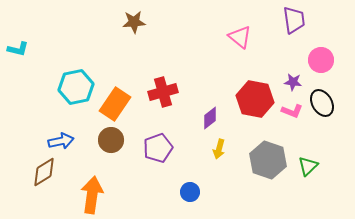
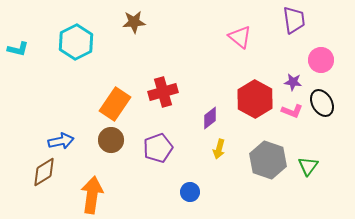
cyan hexagon: moved 45 px up; rotated 16 degrees counterclockwise
red hexagon: rotated 18 degrees clockwise
green triangle: rotated 10 degrees counterclockwise
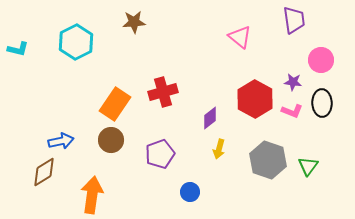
black ellipse: rotated 28 degrees clockwise
purple pentagon: moved 2 px right, 6 px down
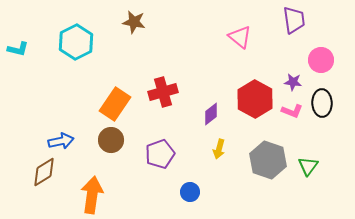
brown star: rotated 15 degrees clockwise
purple diamond: moved 1 px right, 4 px up
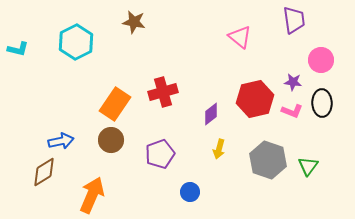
red hexagon: rotated 18 degrees clockwise
orange arrow: rotated 15 degrees clockwise
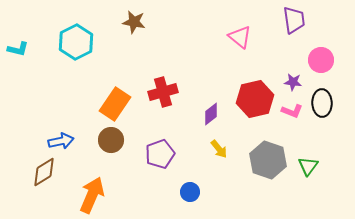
yellow arrow: rotated 54 degrees counterclockwise
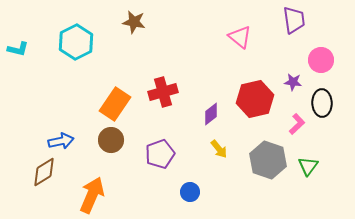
pink L-shape: moved 5 px right, 13 px down; rotated 65 degrees counterclockwise
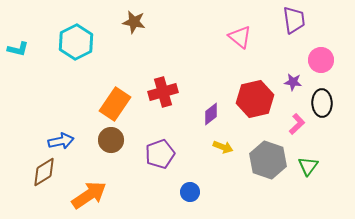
yellow arrow: moved 4 px right, 2 px up; rotated 30 degrees counterclockwise
orange arrow: moved 3 px left; rotated 33 degrees clockwise
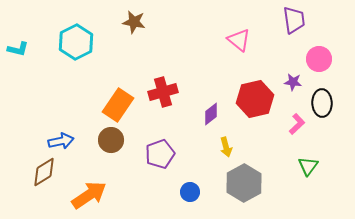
pink triangle: moved 1 px left, 3 px down
pink circle: moved 2 px left, 1 px up
orange rectangle: moved 3 px right, 1 px down
yellow arrow: moved 3 px right; rotated 54 degrees clockwise
gray hexagon: moved 24 px left, 23 px down; rotated 12 degrees clockwise
